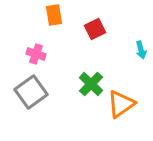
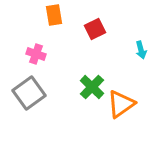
green cross: moved 1 px right, 3 px down
gray square: moved 2 px left, 1 px down
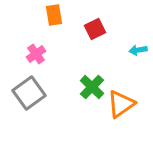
cyan arrow: moved 3 px left; rotated 96 degrees clockwise
pink cross: rotated 36 degrees clockwise
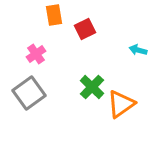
red square: moved 10 px left
cyan arrow: rotated 24 degrees clockwise
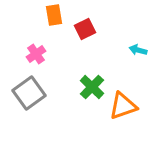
orange triangle: moved 2 px right, 2 px down; rotated 16 degrees clockwise
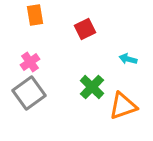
orange rectangle: moved 19 px left
cyan arrow: moved 10 px left, 9 px down
pink cross: moved 6 px left, 8 px down
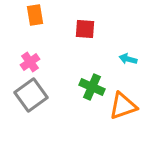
red square: rotated 30 degrees clockwise
green cross: rotated 20 degrees counterclockwise
gray square: moved 2 px right, 2 px down
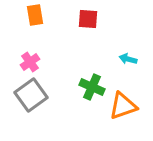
red square: moved 3 px right, 10 px up
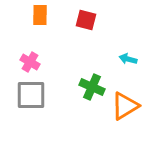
orange rectangle: moved 5 px right; rotated 10 degrees clockwise
red square: moved 2 px left, 1 px down; rotated 10 degrees clockwise
pink cross: rotated 24 degrees counterclockwise
gray square: rotated 36 degrees clockwise
orange triangle: moved 2 px right; rotated 12 degrees counterclockwise
